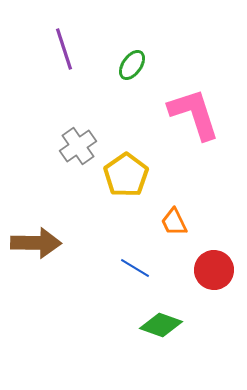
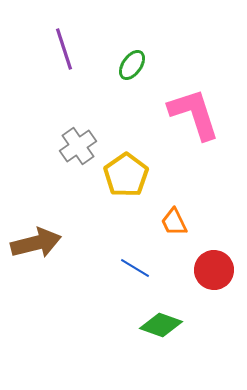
brown arrow: rotated 15 degrees counterclockwise
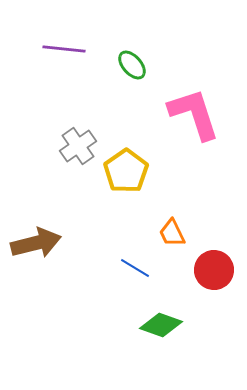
purple line: rotated 66 degrees counterclockwise
green ellipse: rotated 76 degrees counterclockwise
yellow pentagon: moved 4 px up
orange trapezoid: moved 2 px left, 11 px down
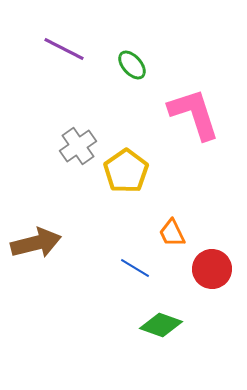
purple line: rotated 21 degrees clockwise
red circle: moved 2 px left, 1 px up
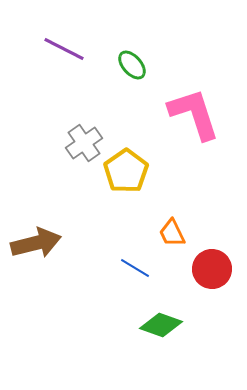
gray cross: moved 6 px right, 3 px up
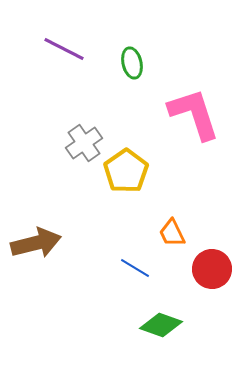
green ellipse: moved 2 px up; rotated 28 degrees clockwise
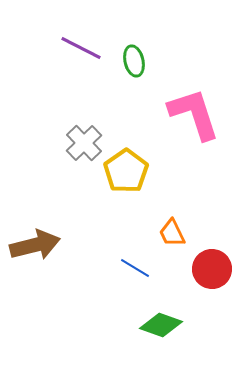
purple line: moved 17 px right, 1 px up
green ellipse: moved 2 px right, 2 px up
gray cross: rotated 9 degrees counterclockwise
brown arrow: moved 1 px left, 2 px down
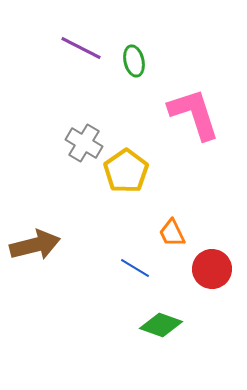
gray cross: rotated 15 degrees counterclockwise
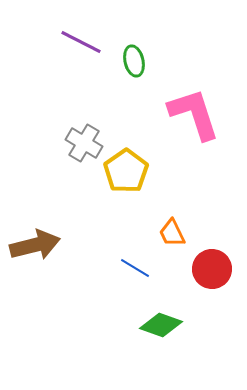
purple line: moved 6 px up
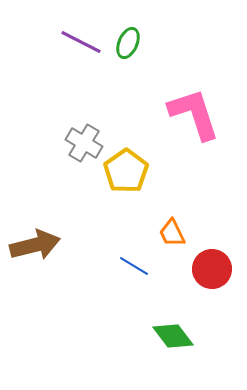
green ellipse: moved 6 px left, 18 px up; rotated 36 degrees clockwise
blue line: moved 1 px left, 2 px up
green diamond: moved 12 px right, 11 px down; rotated 33 degrees clockwise
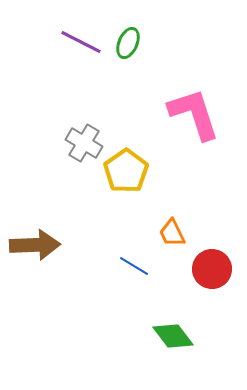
brown arrow: rotated 12 degrees clockwise
